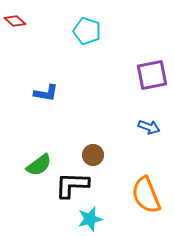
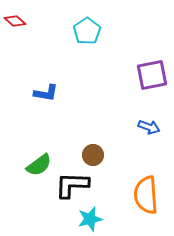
cyan pentagon: rotated 20 degrees clockwise
orange semicircle: rotated 18 degrees clockwise
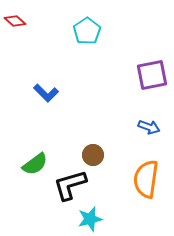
blue L-shape: rotated 35 degrees clockwise
green semicircle: moved 4 px left, 1 px up
black L-shape: moved 2 px left; rotated 18 degrees counterclockwise
orange semicircle: moved 16 px up; rotated 12 degrees clockwise
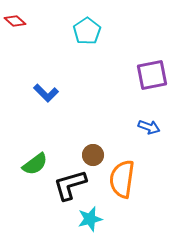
orange semicircle: moved 24 px left
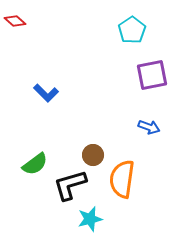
cyan pentagon: moved 45 px right, 1 px up
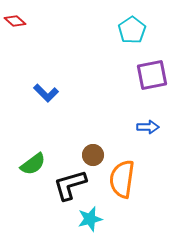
blue arrow: moved 1 px left; rotated 20 degrees counterclockwise
green semicircle: moved 2 px left
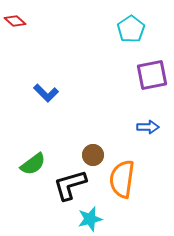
cyan pentagon: moved 1 px left, 1 px up
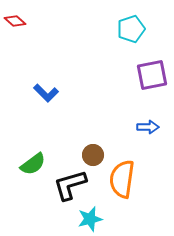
cyan pentagon: rotated 16 degrees clockwise
